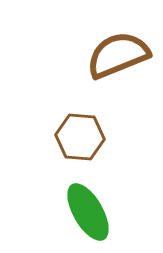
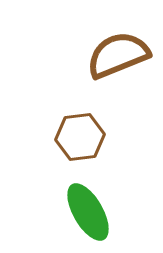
brown hexagon: rotated 12 degrees counterclockwise
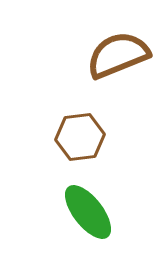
green ellipse: rotated 8 degrees counterclockwise
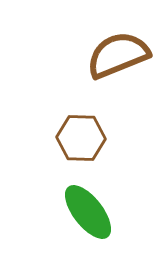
brown hexagon: moved 1 px right, 1 px down; rotated 9 degrees clockwise
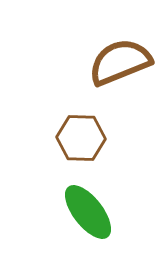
brown semicircle: moved 2 px right, 7 px down
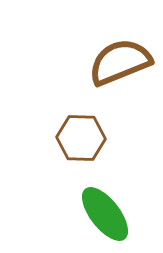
green ellipse: moved 17 px right, 2 px down
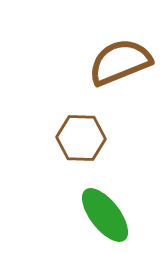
green ellipse: moved 1 px down
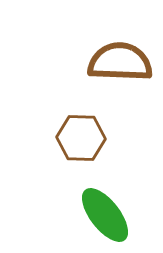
brown semicircle: rotated 24 degrees clockwise
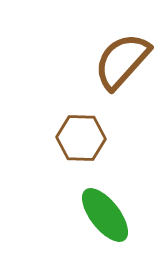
brown semicircle: moved 2 px right, 1 px up; rotated 50 degrees counterclockwise
